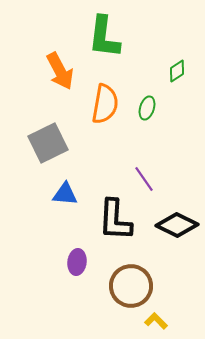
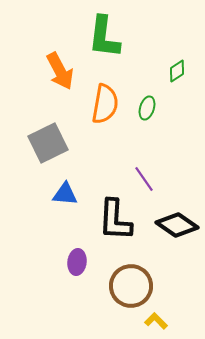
black diamond: rotated 9 degrees clockwise
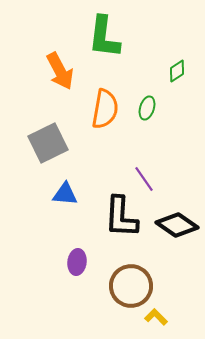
orange semicircle: moved 5 px down
black L-shape: moved 6 px right, 3 px up
yellow L-shape: moved 4 px up
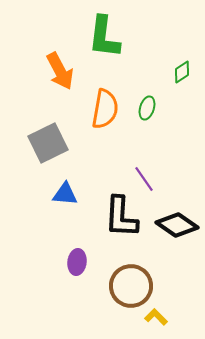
green diamond: moved 5 px right, 1 px down
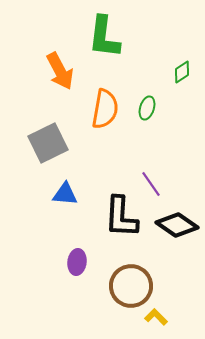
purple line: moved 7 px right, 5 px down
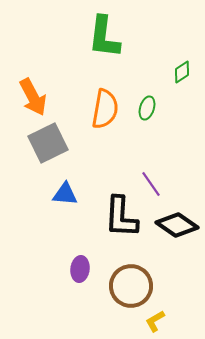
orange arrow: moved 27 px left, 26 px down
purple ellipse: moved 3 px right, 7 px down
yellow L-shape: moved 1 px left, 4 px down; rotated 75 degrees counterclockwise
